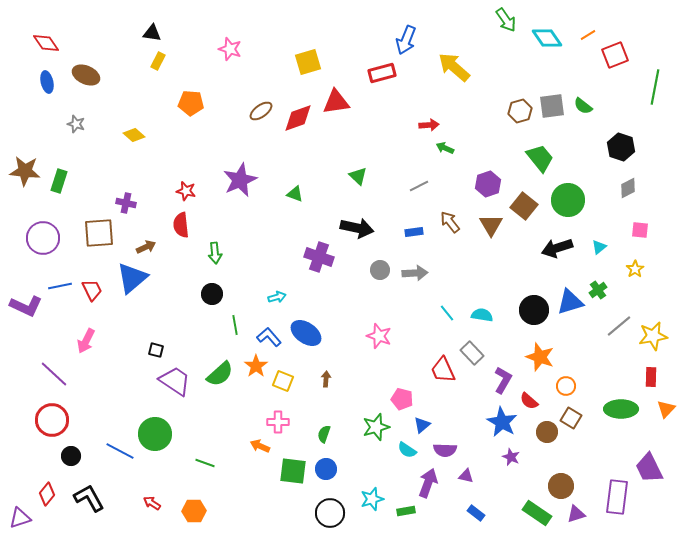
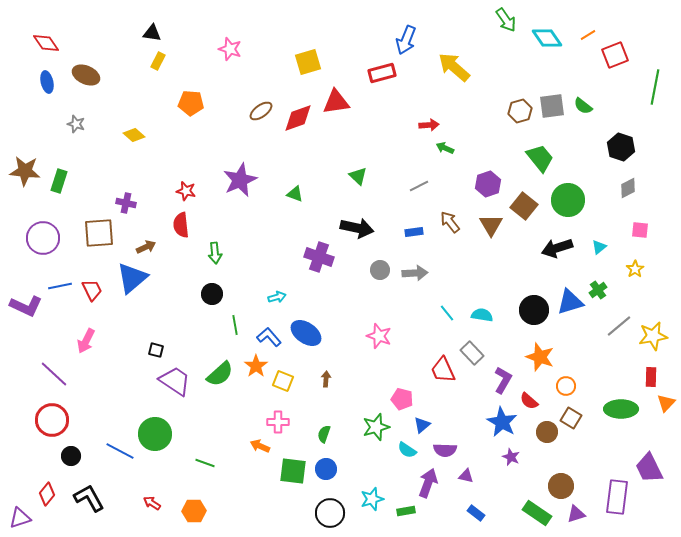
orange triangle at (666, 409): moved 6 px up
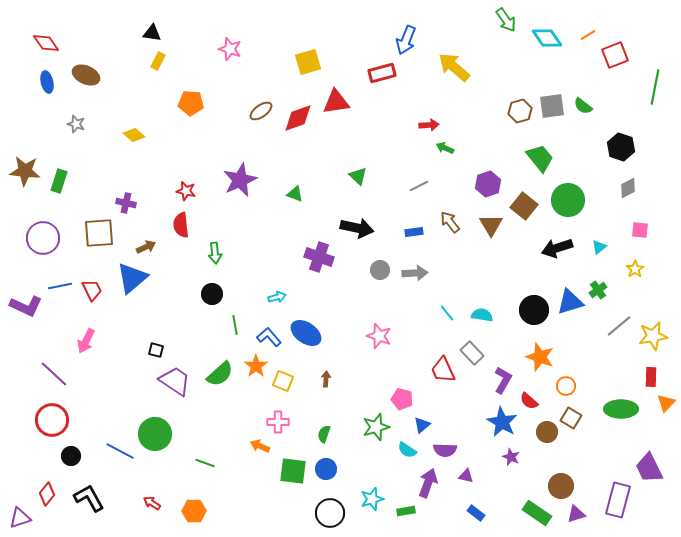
purple rectangle at (617, 497): moved 1 px right, 3 px down; rotated 8 degrees clockwise
